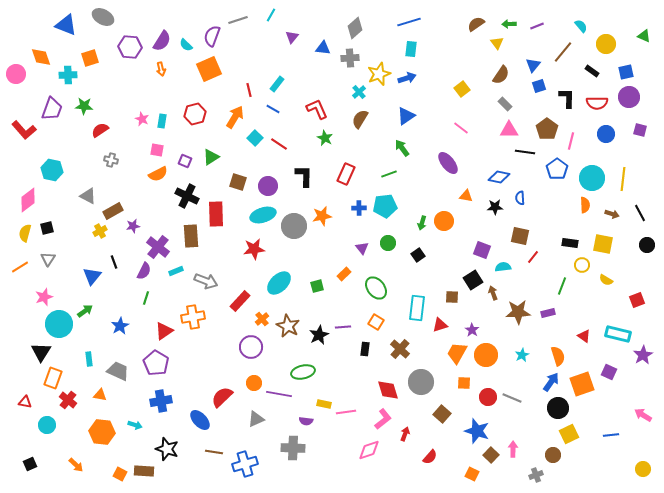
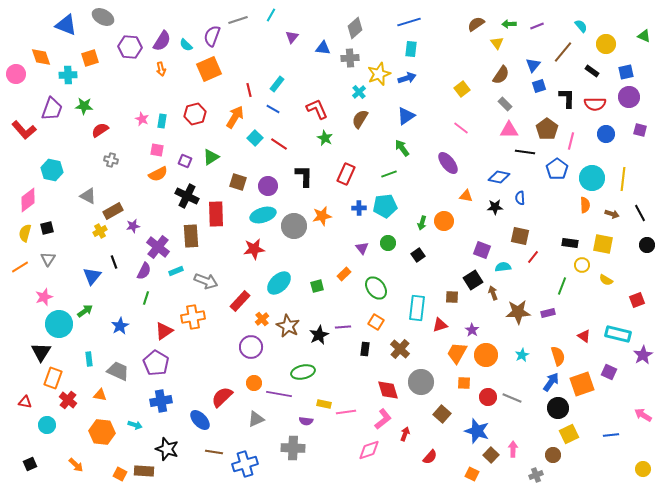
red semicircle at (597, 103): moved 2 px left, 1 px down
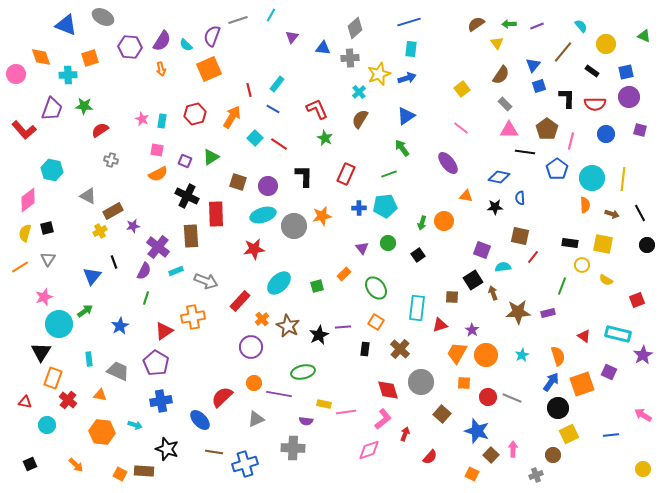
orange arrow at (235, 117): moved 3 px left
